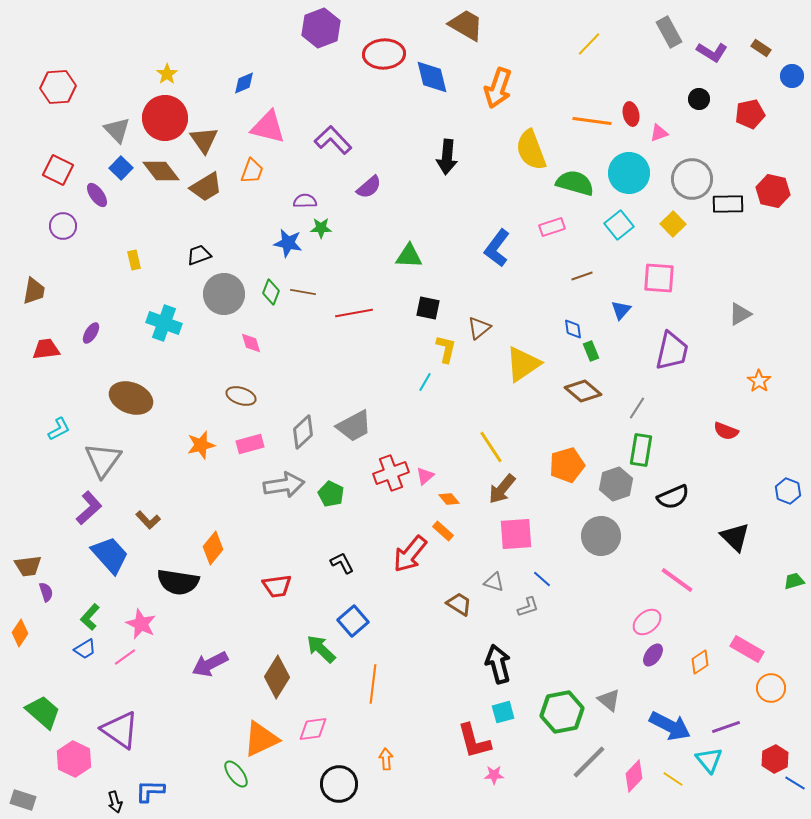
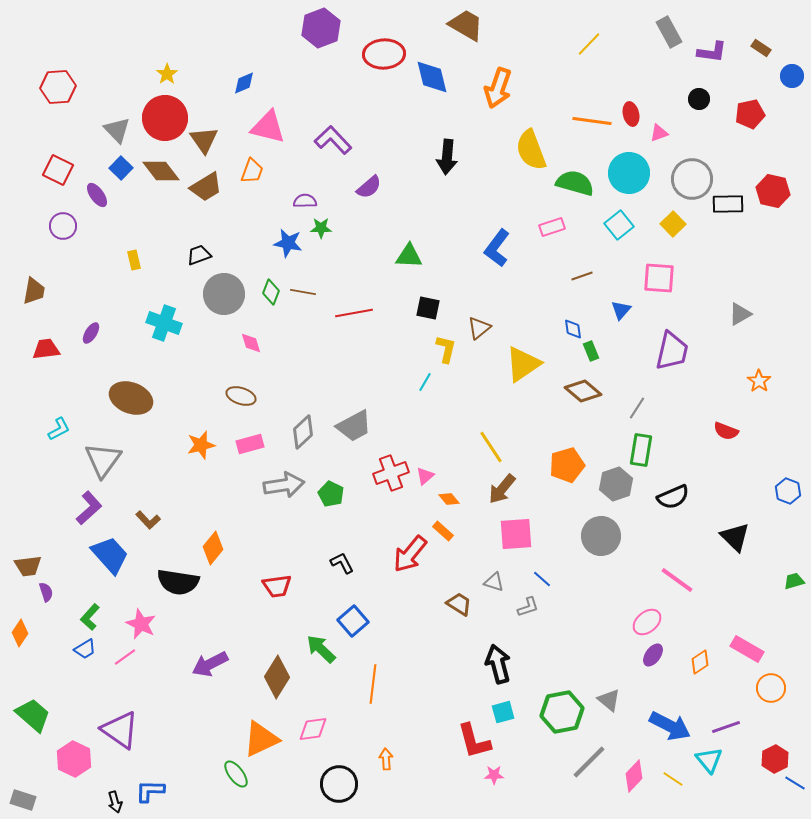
purple L-shape at (712, 52): rotated 24 degrees counterclockwise
green trapezoid at (43, 712): moved 10 px left, 3 px down
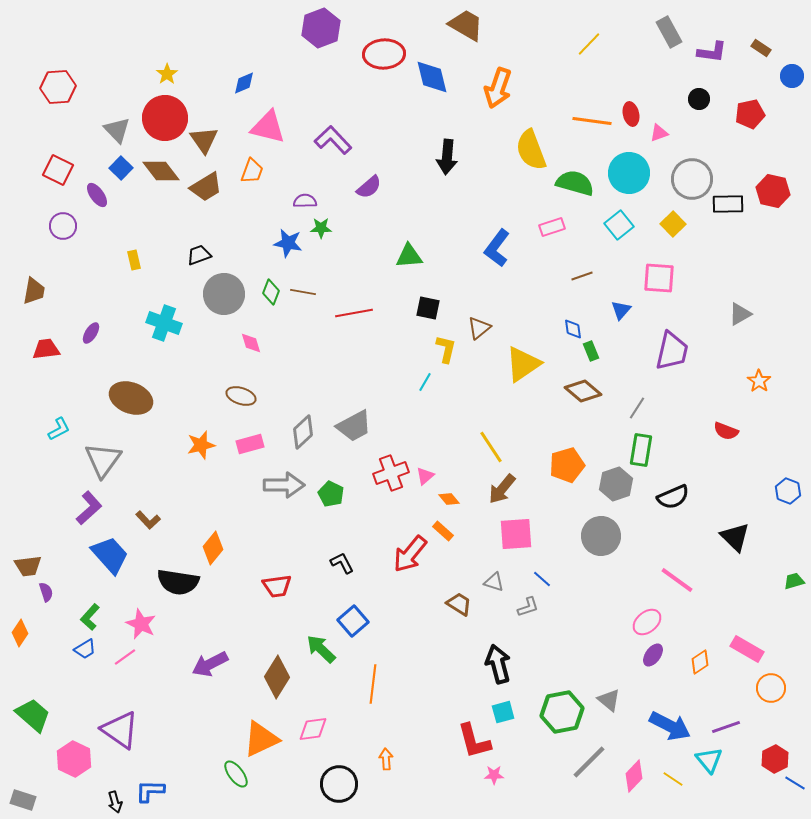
green triangle at (409, 256): rotated 8 degrees counterclockwise
gray arrow at (284, 485): rotated 9 degrees clockwise
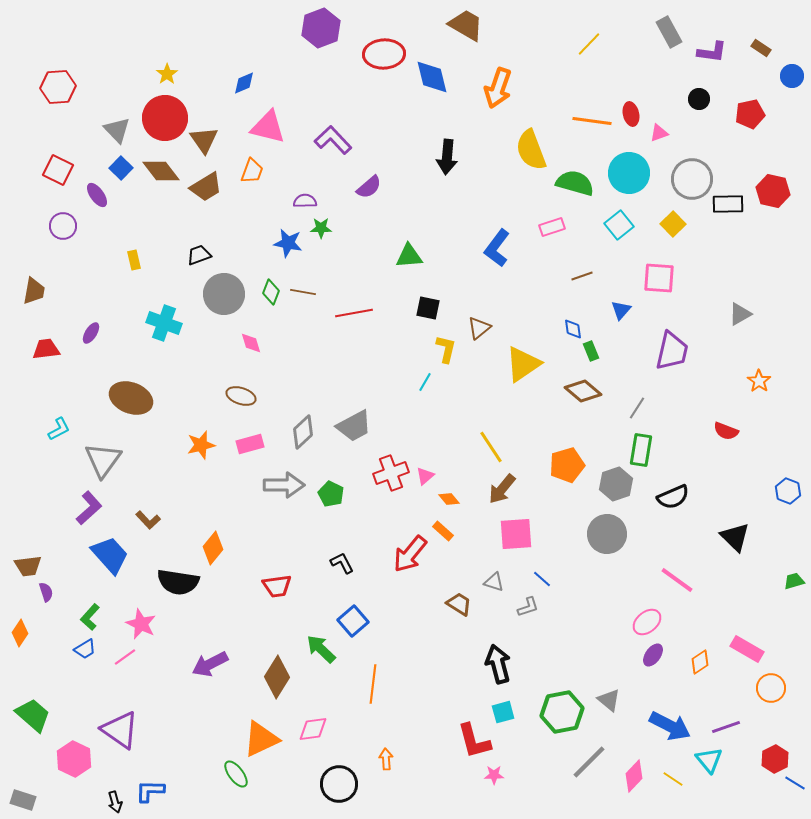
gray circle at (601, 536): moved 6 px right, 2 px up
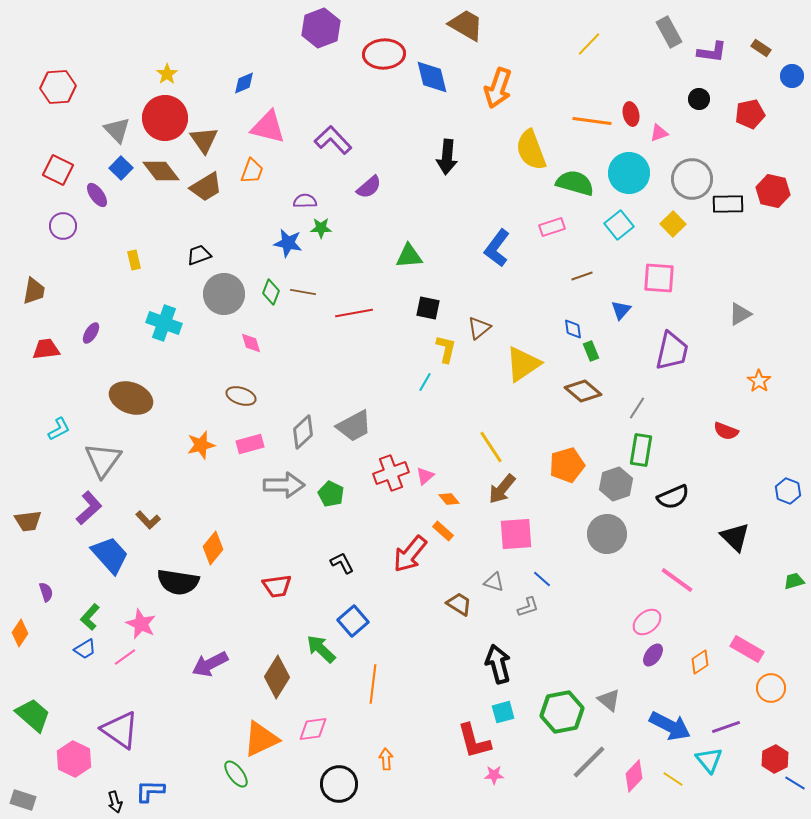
brown trapezoid at (28, 566): moved 45 px up
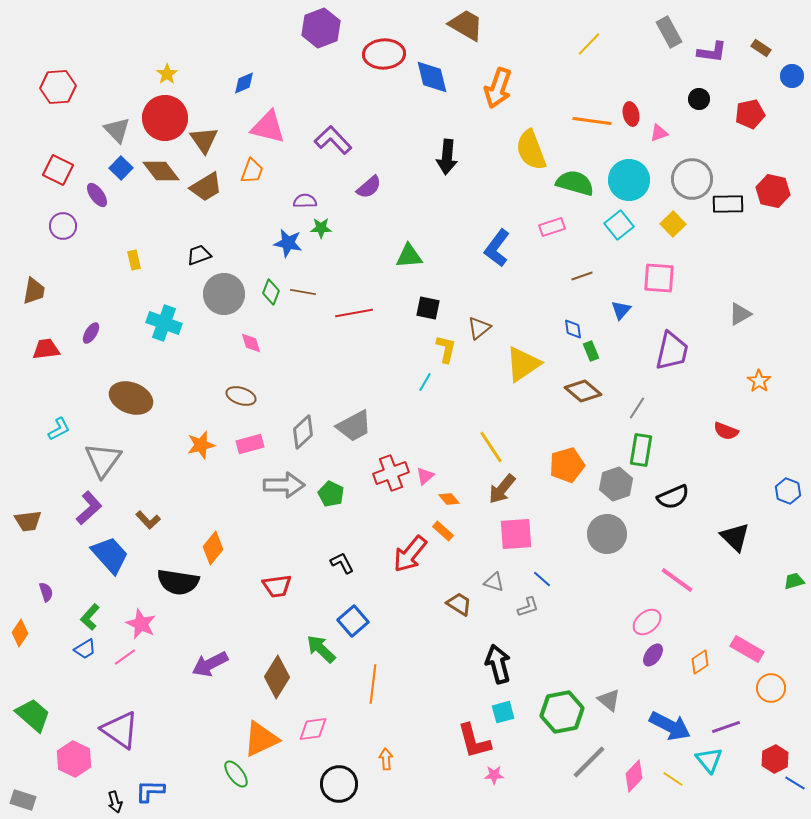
cyan circle at (629, 173): moved 7 px down
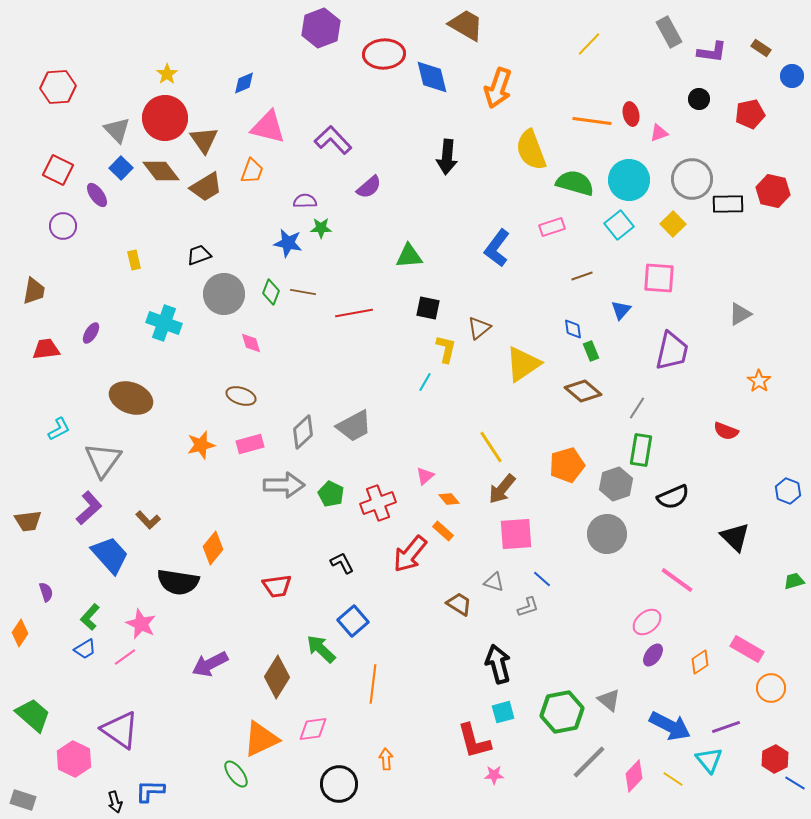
red cross at (391, 473): moved 13 px left, 30 px down
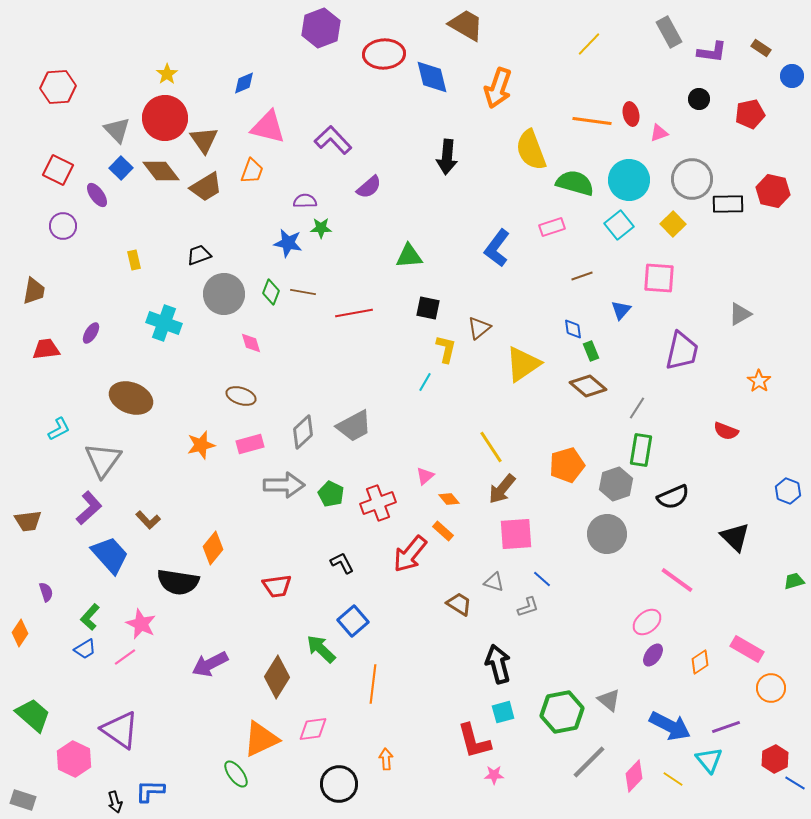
purple trapezoid at (672, 351): moved 10 px right
brown diamond at (583, 391): moved 5 px right, 5 px up
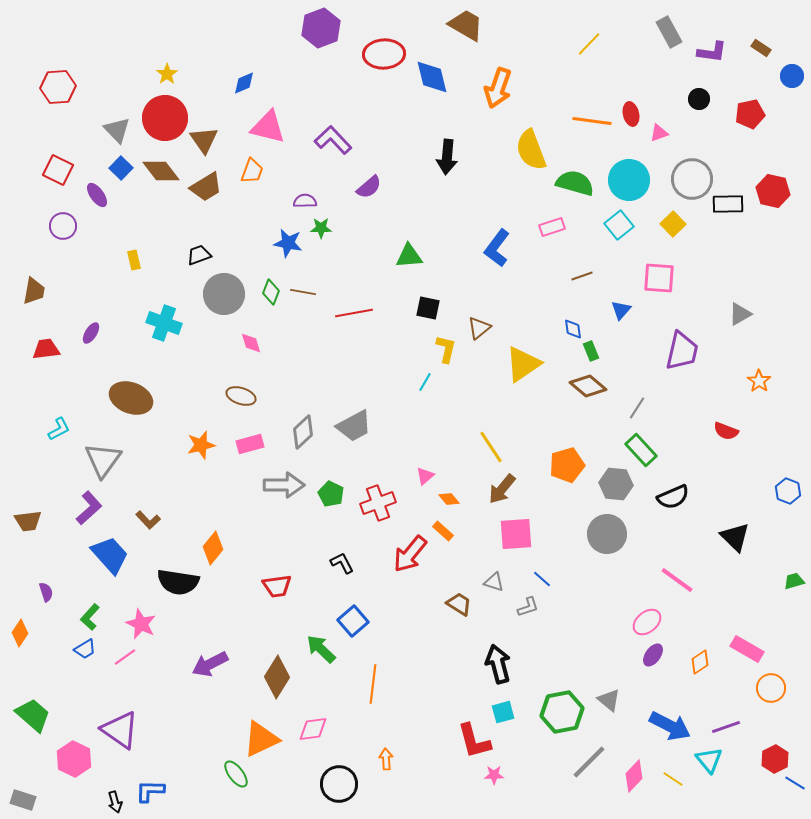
green rectangle at (641, 450): rotated 52 degrees counterclockwise
gray hexagon at (616, 484): rotated 24 degrees clockwise
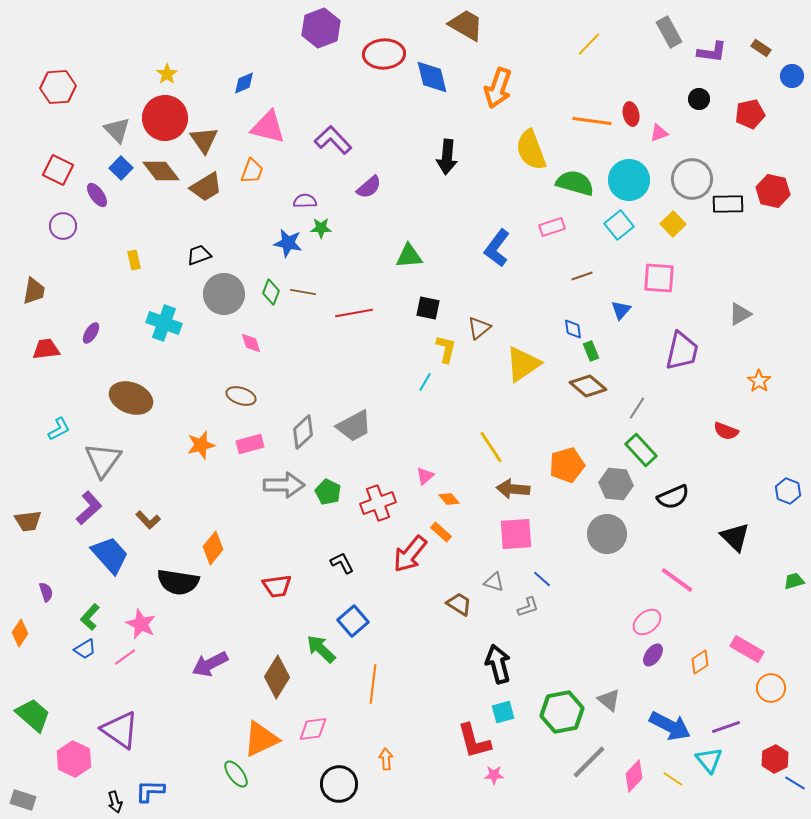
brown arrow at (502, 489): moved 11 px right; rotated 56 degrees clockwise
green pentagon at (331, 494): moved 3 px left, 2 px up
orange rectangle at (443, 531): moved 2 px left, 1 px down
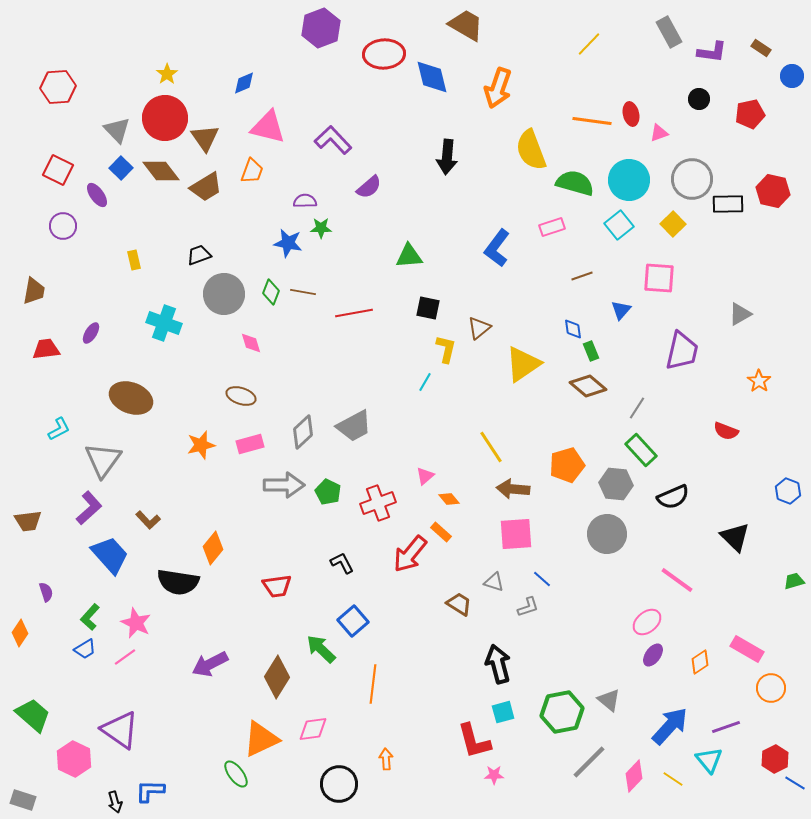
brown triangle at (204, 140): moved 1 px right, 2 px up
pink star at (141, 624): moved 5 px left, 1 px up
blue arrow at (670, 726): rotated 75 degrees counterclockwise
